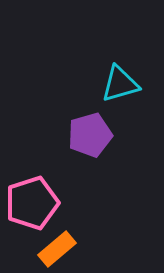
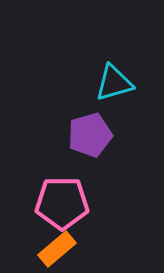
cyan triangle: moved 6 px left, 1 px up
pink pentagon: moved 30 px right; rotated 18 degrees clockwise
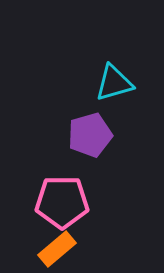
pink pentagon: moved 1 px up
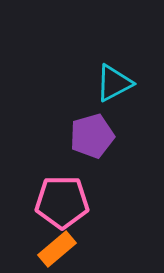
cyan triangle: rotated 12 degrees counterclockwise
purple pentagon: moved 2 px right, 1 px down
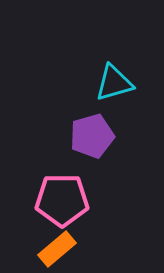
cyan triangle: rotated 12 degrees clockwise
pink pentagon: moved 2 px up
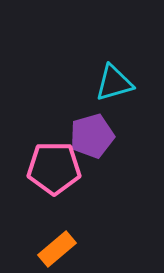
pink pentagon: moved 8 px left, 32 px up
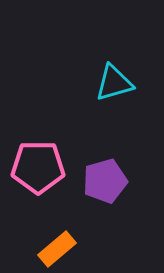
purple pentagon: moved 13 px right, 45 px down
pink pentagon: moved 16 px left, 1 px up
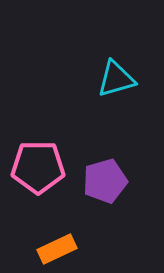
cyan triangle: moved 2 px right, 4 px up
orange rectangle: rotated 15 degrees clockwise
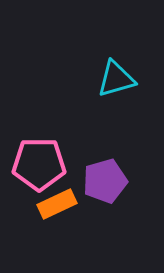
pink pentagon: moved 1 px right, 3 px up
orange rectangle: moved 45 px up
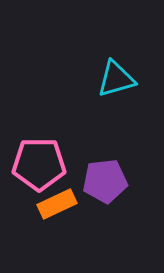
purple pentagon: rotated 9 degrees clockwise
